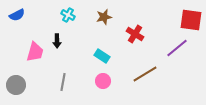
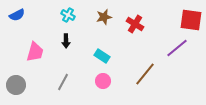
red cross: moved 10 px up
black arrow: moved 9 px right
brown line: rotated 20 degrees counterclockwise
gray line: rotated 18 degrees clockwise
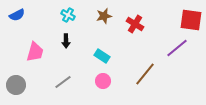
brown star: moved 1 px up
gray line: rotated 24 degrees clockwise
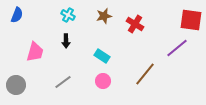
blue semicircle: rotated 42 degrees counterclockwise
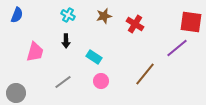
red square: moved 2 px down
cyan rectangle: moved 8 px left, 1 px down
pink circle: moved 2 px left
gray circle: moved 8 px down
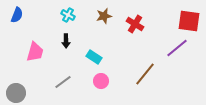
red square: moved 2 px left, 1 px up
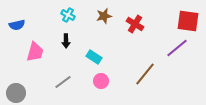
blue semicircle: moved 10 px down; rotated 56 degrees clockwise
red square: moved 1 px left
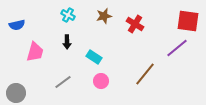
black arrow: moved 1 px right, 1 px down
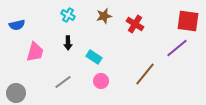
black arrow: moved 1 px right, 1 px down
